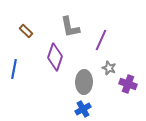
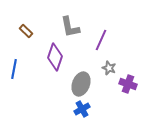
gray ellipse: moved 3 px left, 2 px down; rotated 20 degrees clockwise
blue cross: moved 1 px left
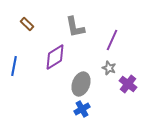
gray L-shape: moved 5 px right
brown rectangle: moved 1 px right, 7 px up
purple line: moved 11 px right
purple diamond: rotated 40 degrees clockwise
blue line: moved 3 px up
purple cross: rotated 18 degrees clockwise
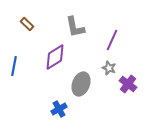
blue cross: moved 23 px left
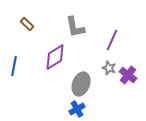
purple cross: moved 9 px up
blue cross: moved 18 px right
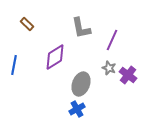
gray L-shape: moved 6 px right, 1 px down
blue line: moved 1 px up
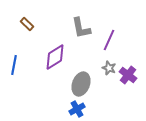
purple line: moved 3 px left
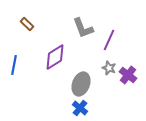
gray L-shape: moved 2 px right; rotated 10 degrees counterclockwise
blue cross: moved 3 px right, 1 px up; rotated 21 degrees counterclockwise
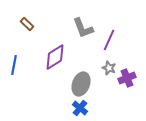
purple cross: moved 1 px left, 3 px down; rotated 30 degrees clockwise
